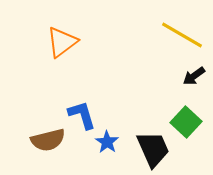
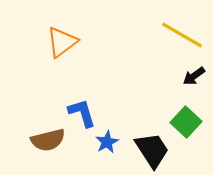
blue L-shape: moved 2 px up
blue star: rotated 10 degrees clockwise
black trapezoid: moved 1 px left, 1 px down; rotated 9 degrees counterclockwise
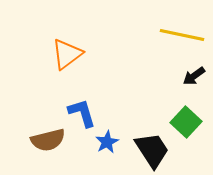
yellow line: rotated 18 degrees counterclockwise
orange triangle: moved 5 px right, 12 px down
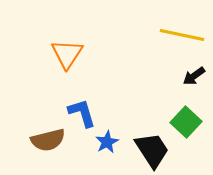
orange triangle: rotated 20 degrees counterclockwise
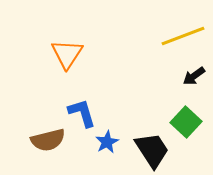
yellow line: moved 1 px right, 1 px down; rotated 33 degrees counterclockwise
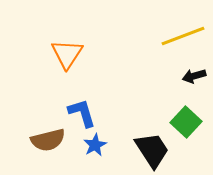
black arrow: rotated 20 degrees clockwise
blue star: moved 12 px left, 3 px down
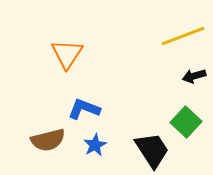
blue L-shape: moved 2 px right, 4 px up; rotated 52 degrees counterclockwise
